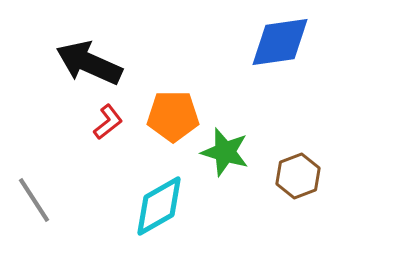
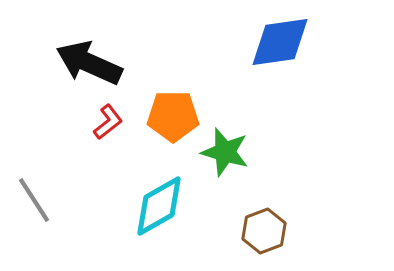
brown hexagon: moved 34 px left, 55 px down
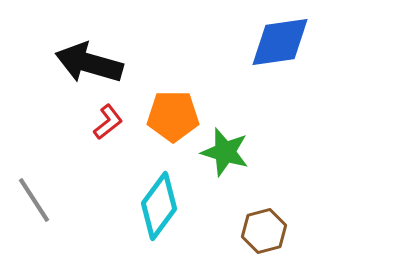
black arrow: rotated 8 degrees counterclockwise
cyan diamond: rotated 24 degrees counterclockwise
brown hexagon: rotated 6 degrees clockwise
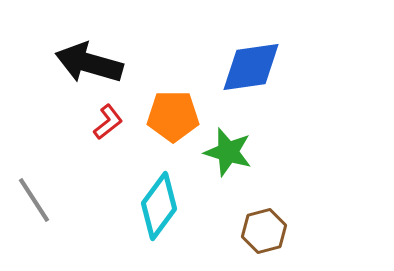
blue diamond: moved 29 px left, 25 px down
green star: moved 3 px right
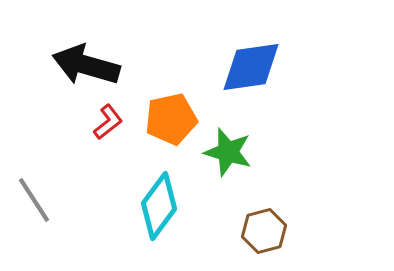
black arrow: moved 3 px left, 2 px down
orange pentagon: moved 2 px left, 3 px down; rotated 12 degrees counterclockwise
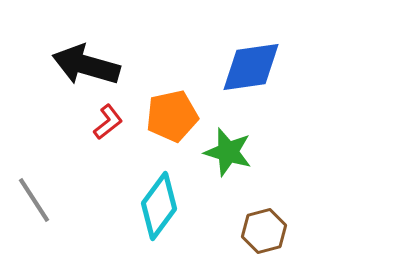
orange pentagon: moved 1 px right, 3 px up
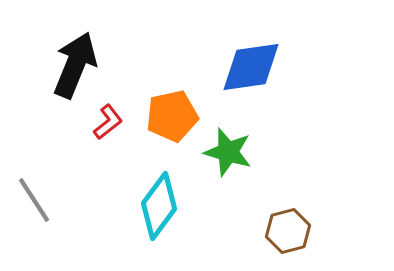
black arrow: moved 11 px left; rotated 96 degrees clockwise
brown hexagon: moved 24 px right
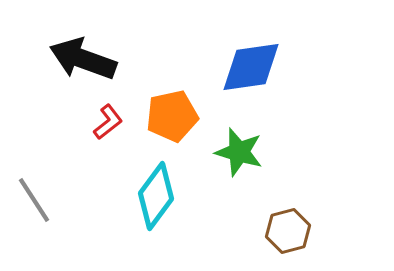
black arrow: moved 8 px right, 6 px up; rotated 92 degrees counterclockwise
green star: moved 11 px right
cyan diamond: moved 3 px left, 10 px up
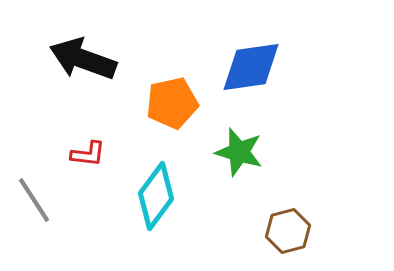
orange pentagon: moved 13 px up
red L-shape: moved 20 px left, 32 px down; rotated 45 degrees clockwise
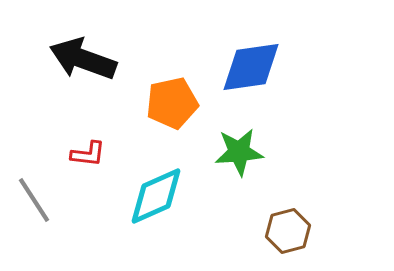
green star: rotated 21 degrees counterclockwise
cyan diamond: rotated 30 degrees clockwise
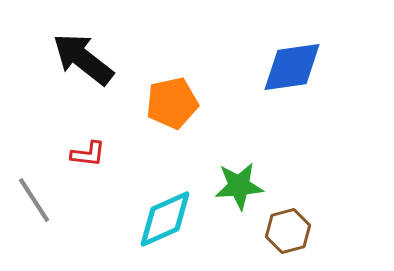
black arrow: rotated 18 degrees clockwise
blue diamond: moved 41 px right
green star: moved 34 px down
cyan diamond: moved 9 px right, 23 px down
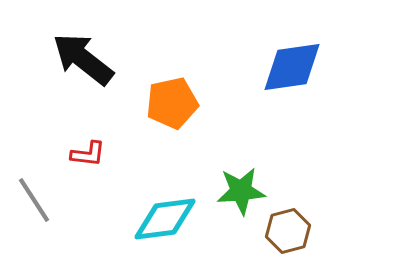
green star: moved 2 px right, 5 px down
cyan diamond: rotated 16 degrees clockwise
